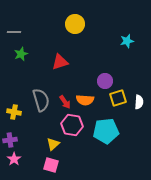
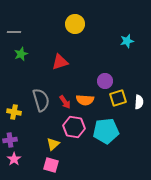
pink hexagon: moved 2 px right, 2 px down
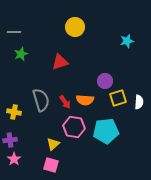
yellow circle: moved 3 px down
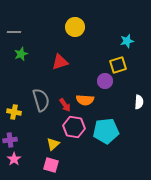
yellow square: moved 33 px up
red arrow: moved 3 px down
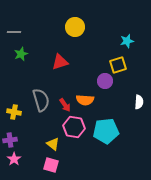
yellow triangle: rotated 40 degrees counterclockwise
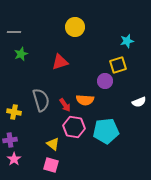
white semicircle: rotated 64 degrees clockwise
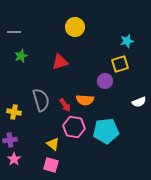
green star: moved 2 px down
yellow square: moved 2 px right, 1 px up
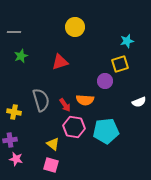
pink star: moved 2 px right; rotated 24 degrees counterclockwise
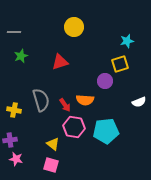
yellow circle: moved 1 px left
yellow cross: moved 2 px up
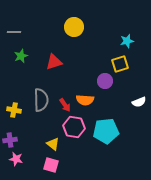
red triangle: moved 6 px left
gray semicircle: rotated 15 degrees clockwise
